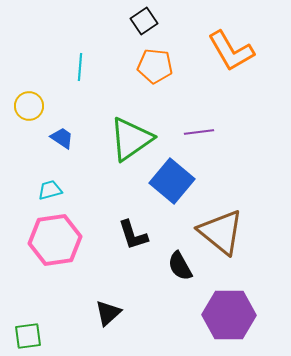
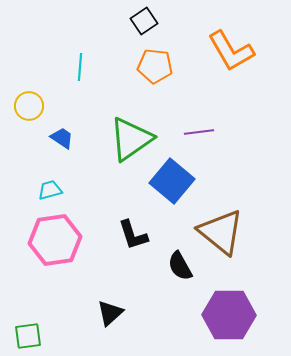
black triangle: moved 2 px right
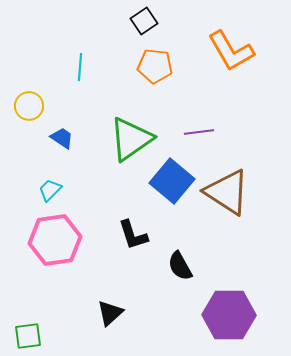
cyan trapezoid: rotated 30 degrees counterclockwise
brown triangle: moved 6 px right, 40 px up; rotated 6 degrees counterclockwise
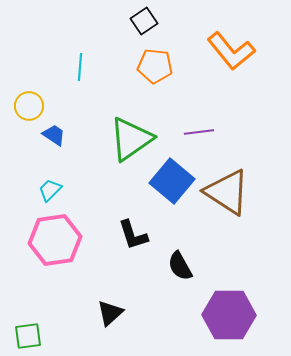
orange L-shape: rotated 9 degrees counterclockwise
blue trapezoid: moved 8 px left, 3 px up
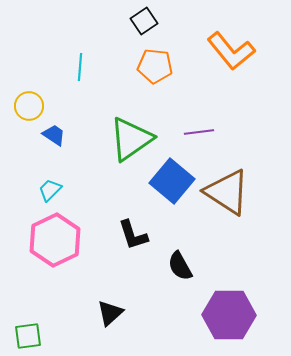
pink hexagon: rotated 18 degrees counterclockwise
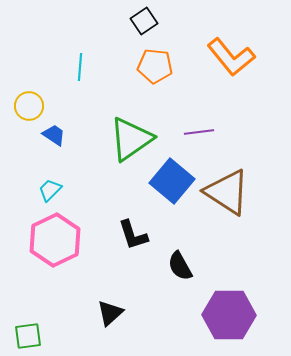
orange L-shape: moved 6 px down
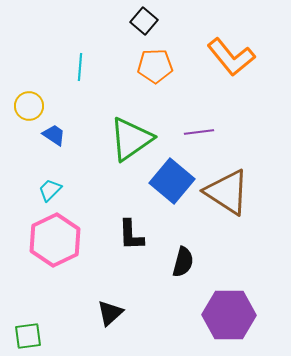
black square: rotated 16 degrees counterclockwise
orange pentagon: rotated 8 degrees counterclockwise
black L-shape: moved 2 px left; rotated 16 degrees clockwise
black semicircle: moved 3 px right, 4 px up; rotated 136 degrees counterclockwise
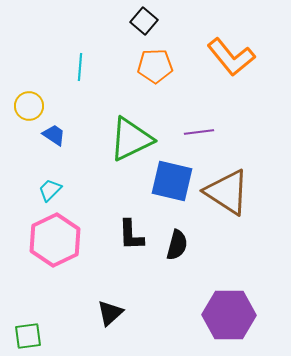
green triangle: rotated 9 degrees clockwise
blue square: rotated 27 degrees counterclockwise
black semicircle: moved 6 px left, 17 px up
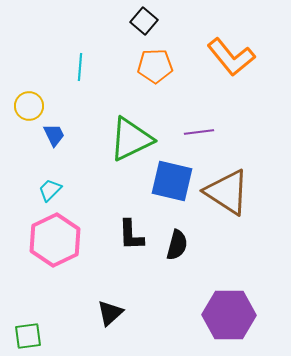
blue trapezoid: rotated 30 degrees clockwise
